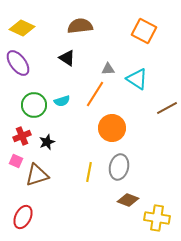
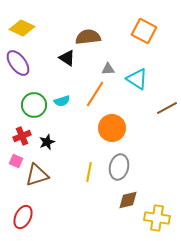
brown semicircle: moved 8 px right, 11 px down
brown diamond: rotated 35 degrees counterclockwise
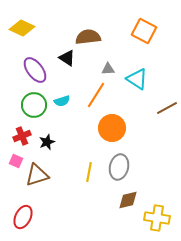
purple ellipse: moved 17 px right, 7 px down
orange line: moved 1 px right, 1 px down
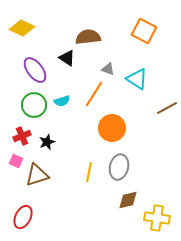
gray triangle: rotated 24 degrees clockwise
orange line: moved 2 px left, 1 px up
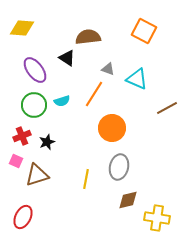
yellow diamond: rotated 20 degrees counterclockwise
cyan triangle: rotated 10 degrees counterclockwise
yellow line: moved 3 px left, 7 px down
